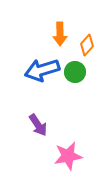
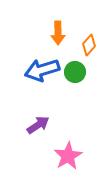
orange arrow: moved 2 px left, 1 px up
orange diamond: moved 2 px right
purple arrow: rotated 90 degrees counterclockwise
pink star: rotated 20 degrees counterclockwise
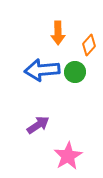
blue arrow: rotated 12 degrees clockwise
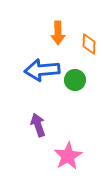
orange diamond: moved 1 px up; rotated 40 degrees counterclockwise
green circle: moved 8 px down
purple arrow: rotated 75 degrees counterclockwise
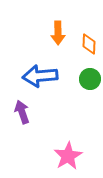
blue arrow: moved 2 px left, 6 px down
green circle: moved 15 px right, 1 px up
purple arrow: moved 16 px left, 13 px up
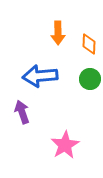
pink star: moved 3 px left, 11 px up
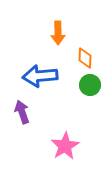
orange diamond: moved 4 px left, 14 px down
green circle: moved 6 px down
pink star: moved 1 px down
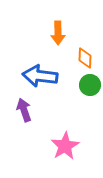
blue arrow: rotated 12 degrees clockwise
purple arrow: moved 2 px right, 2 px up
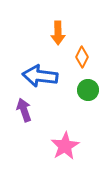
orange diamond: moved 3 px left, 1 px up; rotated 25 degrees clockwise
green circle: moved 2 px left, 5 px down
